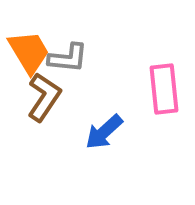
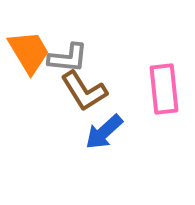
brown L-shape: moved 40 px right, 6 px up; rotated 114 degrees clockwise
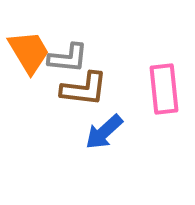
brown L-shape: moved 2 px up; rotated 51 degrees counterclockwise
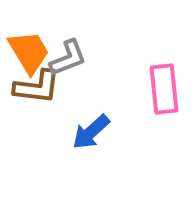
gray L-shape: rotated 27 degrees counterclockwise
brown L-shape: moved 47 px left, 2 px up
blue arrow: moved 13 px left
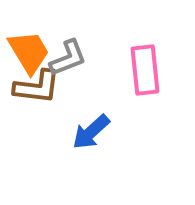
pink rectangle: moved 19 px left, 19 px up
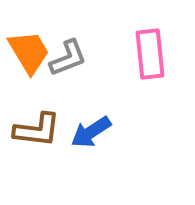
pink rectangle: moved 5 px right, 16 px up
brown L-shape: moved 43 px down
blue arrow: rotated 9 degrees clockwise
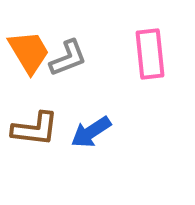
brown L-shape: moved 2 px left, 1 px up
